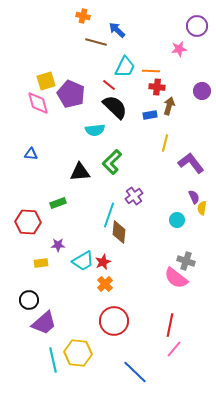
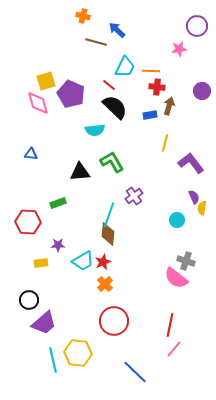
green L-shape at (112, 162): rotated 105 degrees clockwise
brown diamond at (119, 232): moved 11 px left, 2 px down
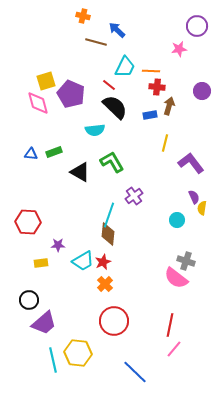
black triangle at (80, 172): rotated 35 degrees clockwise
green rectangle at (58, 203): moved 4 px left, 51 px up
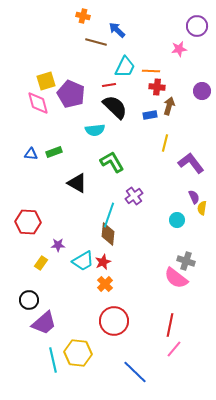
red line at (109, 85): rotated 48 degrees counterclockwise
black triangle at (80, 172): moved 3 px left, 11 px down
yellow rectangle at (41, 263): rotated 48 degrees counterclockwise
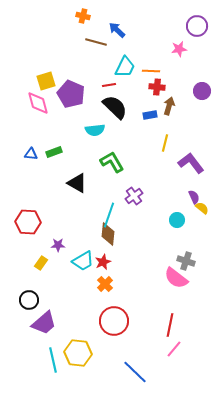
yellow semicircle at (202, 208): rotated 120 degrees clockwise
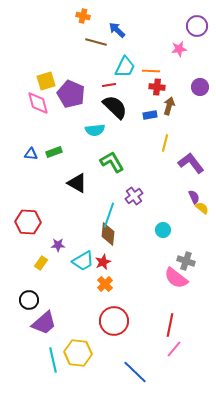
purple circle at (202, 91): moved 2 px left, 4 px up
cyan circle at (177, 220): moved 14 px left, 10 px down
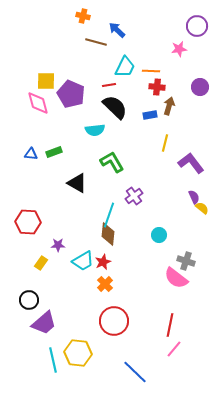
yellow square at (46, 81): rotated 18 degrees clockwise
cyan circle at (163, 230): moved 4 px left, 5 px down
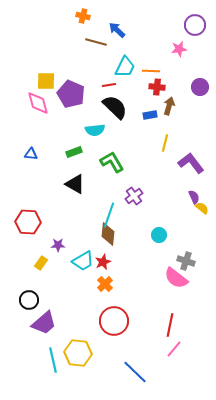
purple circle at (197, 26): moved 2 px left, 1 px up
green rectangle at (54, 152): moved 20 px right
black triangle at (77, 183): moved 2 px left, 1 px down
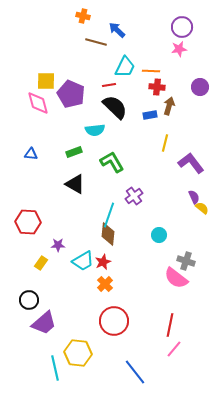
purple circle at (195, 25): moved 13 px left, 2 px down
cyan line at (53, 360): moved 2 px right, 8 px down
blue line at (135, 372): rotated 8 degrees clockwise
